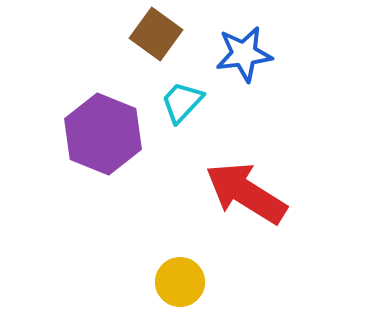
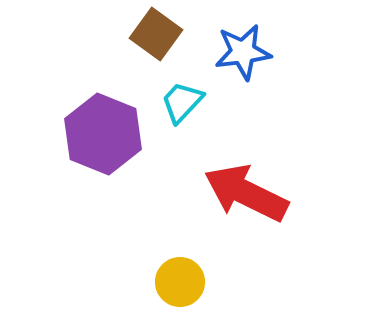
blue star: moved 1 px left, 2 px up
red arrow: rotated 6 degrees counterclockwise
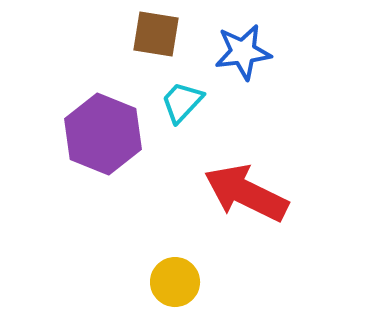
brown square: rotated 27 degrees counterclockwise
yellow circle: moved 5 px left
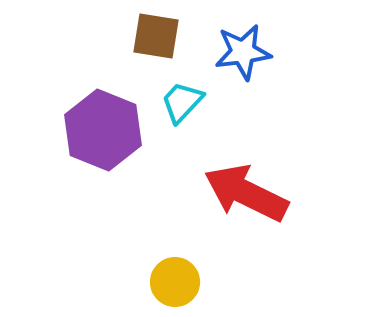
brown square: moved 2 px down
purple hexagon: moved 4 px up
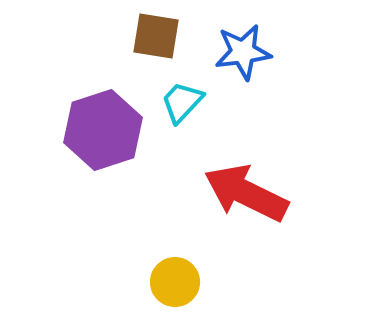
purple hexagon: rotated 20 degrees clockwise
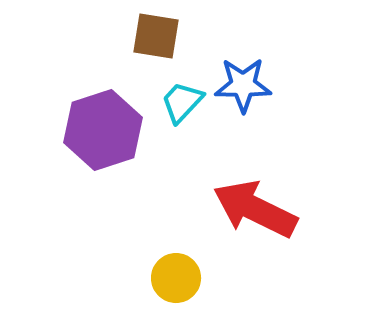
blue star: moved 33 px down; rotated 8 degrees clockwise
red arrow: moved 9 px right, 16 px down
yellow circle: moved 1 px right, 4 px up
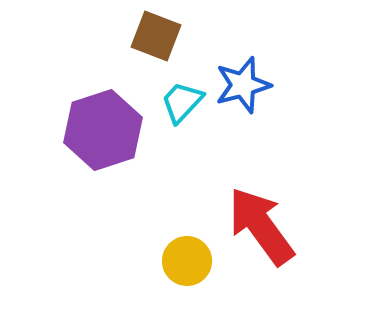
brown square: rotated 12 degrees clockwise
blue star: rotated 16 degrees counterclockwise
red arrow: moved 6 px right, 17 px down; rotated 28 degrees clockwise
yellow circle: moved 11 px right, 17 px up
